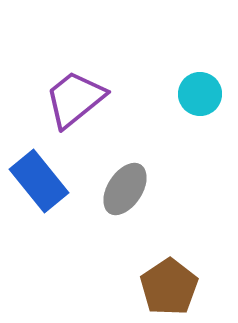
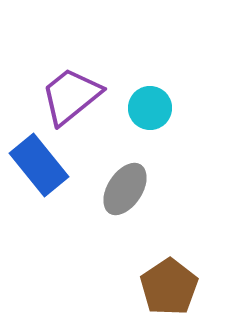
cyan circle: moved 50 px left, 14 px down
purple trapezoid: moved 4 px left, 3 px up
blue rectangle: moved 16 px up
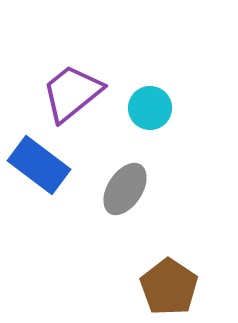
purple trapezoid: moved 1 px right, 3 px up
blue rectangle: rotated 14 degrees counterclockwise
brown pentagon: rotated 4 degrees counterclockwise
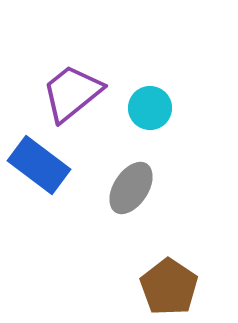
gray ellipse: moved 6 px right, 1 px up
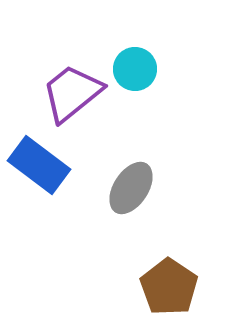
cyan circle: moved 15 px left, 39 px up
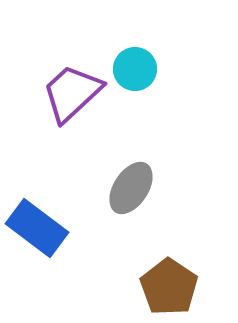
purple trapezoid: rotated 4 degrees counterclockwise
blue rectangle: moved 2 px left, 63 px down
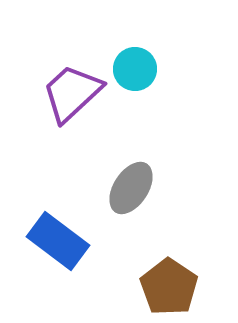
blue rectangle: moved 21 px right, 13 px down
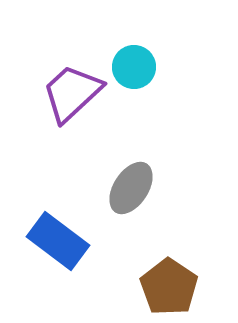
cyan circle: moved 1 px left, 2 px up
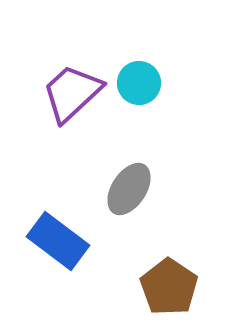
cyan circle: moved 5 px right, 16 px down
gray ellipse: moved 2 px left, 1 px down
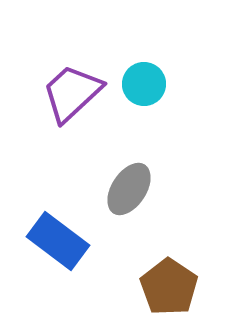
cyan circle: moved 5 px right, 1 px down
